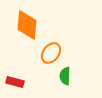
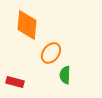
green semicircle: moved 1 px up
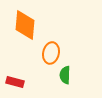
orange diamond: moved 2 px left
orange ellipse: rotated 25 degrees counterclockwise
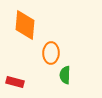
orange ellipse: rotated 10 degrees counterclockwise
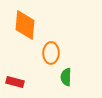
green semicircle: moved 1 px right, 2 px down
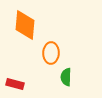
red rectangle: moved 2 px down
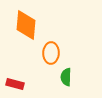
orange diamond: moved 1 px right
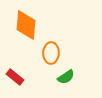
green semicircle: rotated 126 degrees counterclockwise
red rectangle: moved 7 px up; rotated 24 degrees clockwise
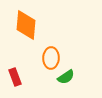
orange ellipse: moved 5 px down
red rectangle: rotated 30 degrees clockwise
